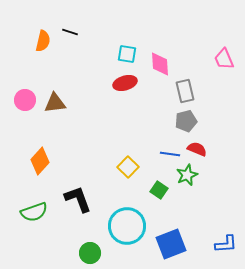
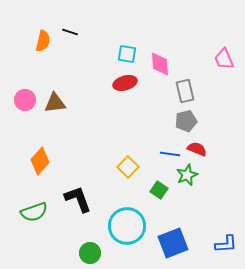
blue square: moved 2 px right, 1 px up
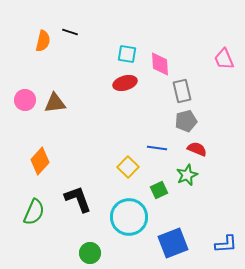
gray rectangle: moved 3 px left
blue line: moved 13 px left, 6 px up
green square: rotated 30 degrees clockwise
green semicircle: rotated 48 degrees counterclockwise
cyan circle: moved 2 px right, 9 px up
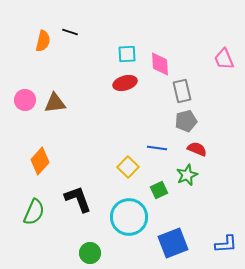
cyan square: rotated 12 degrees counterclockwise
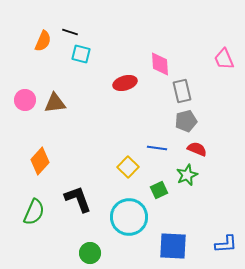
orange semicircle: rotated 10 degrees clockwise
cyan square: moved 46 px left; rotated 18 degrees clockwise
blue square: moved 3 px down; rotated 24 degrees clockwise
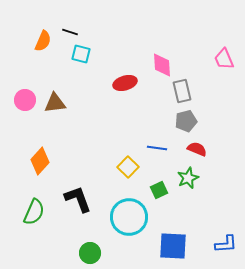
pink diamond: moved 2 px right, 1 px down
green star: moved 1 px right, 3 px down
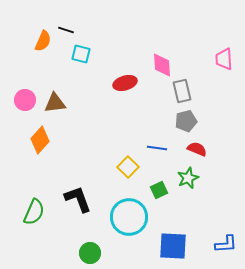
black line: moved 4 px left, 2 px up
pink trapezoid: rotated 20 degrees clockwise
orange diamond: moved 21 px up
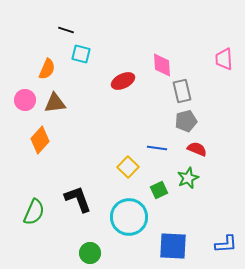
orange semicircle: moved 4 px right, 28 px down
red ellipse: moved 2 px left, 2 px up; rotated 10 degrees counterclockwise
